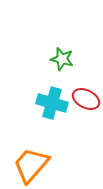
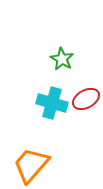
green star: rotated 15 degrees clockwise
red ellipse: rotated 56 degrees counterclockwise
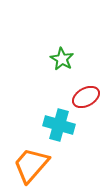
red ellipse: moved 2 px up
cyan cross: moved 7 px right, 22 px down
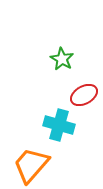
red ellipse: moved 2 px left, 2 px up
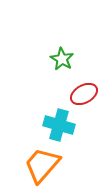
red ellipse: moved 1 px up
orange trapezoid: moved 11 px right
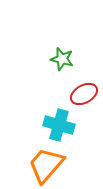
green star: rotated 15 degrees counterclockwise
orange trapezoid: moved 4 px right
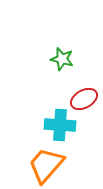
red ellipse: moved 5 px down
cyan cross: moved 1 px right; rotated 12 degrees counterclockwise
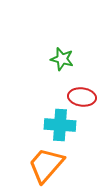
red ellipse: moved 2 px left, 2 px up; rotated 36 degrees clockwise
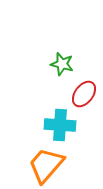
green star: moved 5 px down
red ellipse: moved 2 px right, 3 px up; rotated 60 degrees counterclockwise
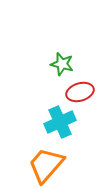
red ellipse: moved 4 px left, 2 px up; rotated 36 degrees clockwise
cyan cross: moved 3 px up; rotated 28 degrees counterclockwise
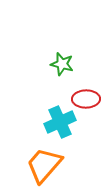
red ellipse: moved 6 px right, 7 px down; rotated 16 degrees clockwise
orange trapezoid: moved 2 px left
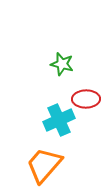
cyan cross: moved 1 px left, 2 px up
